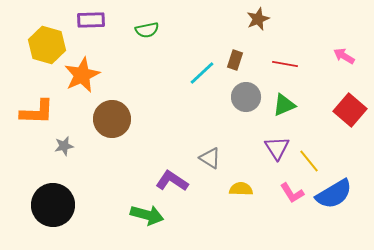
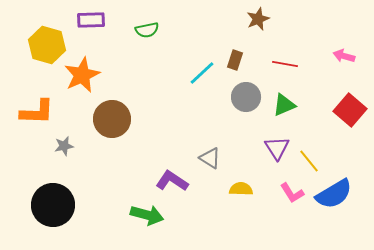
pink arrow: rotated 15 degrees counterclockwise
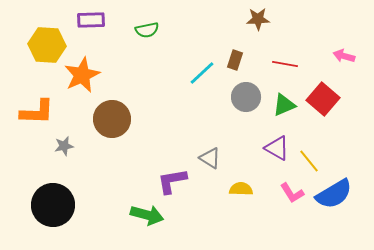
brown star: rotated 20 degrees clockwise
yellow hexagon: rotated 12 degrees counterclockwise
red square: moved 27 px left, 11 px up
purple triangle: rotated 28 degrees counterclockwise
purple L-shape: rotated 44 degrees counterclockwise
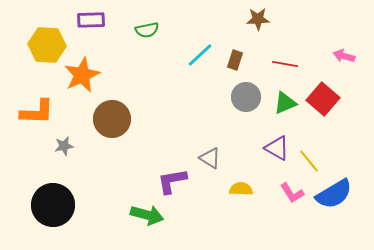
cyan line: moved 2 px left, 18 px up
green triangle: moved 1 px right, 2 px up
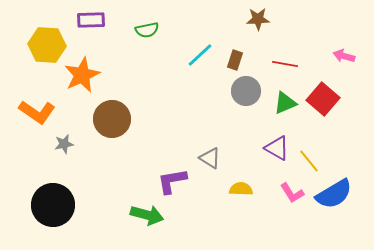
gray circle: moved 6 px up
orange L-shape: rotated 33 degrees clockwise
gray star: moved 2 px up
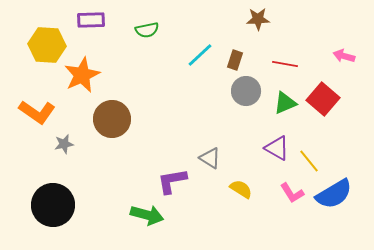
yellow semicircle: rotated 30 degrees clockwise
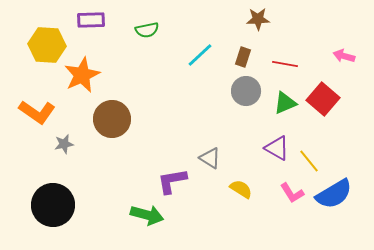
brown rectangle: moved 8 px right, 3 px up
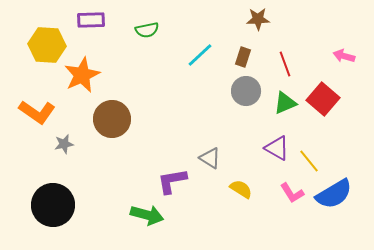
red line: rotated 60 degrees clockwise
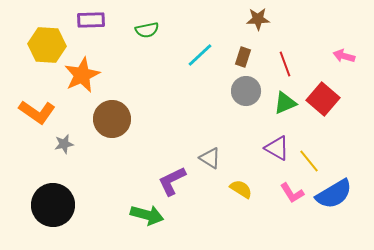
purple L-shape: rotated 16 degrees counterclockwise
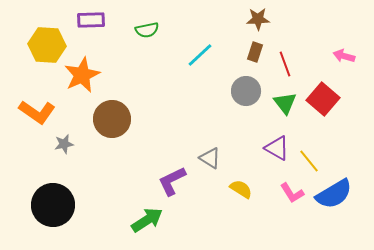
brown rectangle: moved 12 px right, 5 px up
green triangle: rotated 45 degrees counterclockwise
green arrow: moved 5 px down; rotated 48 degrees counterclockwise
